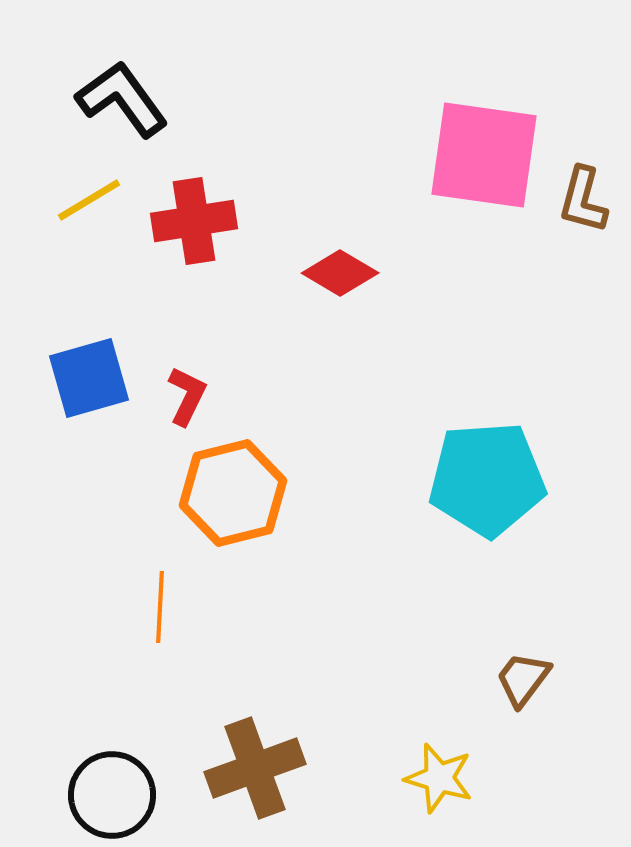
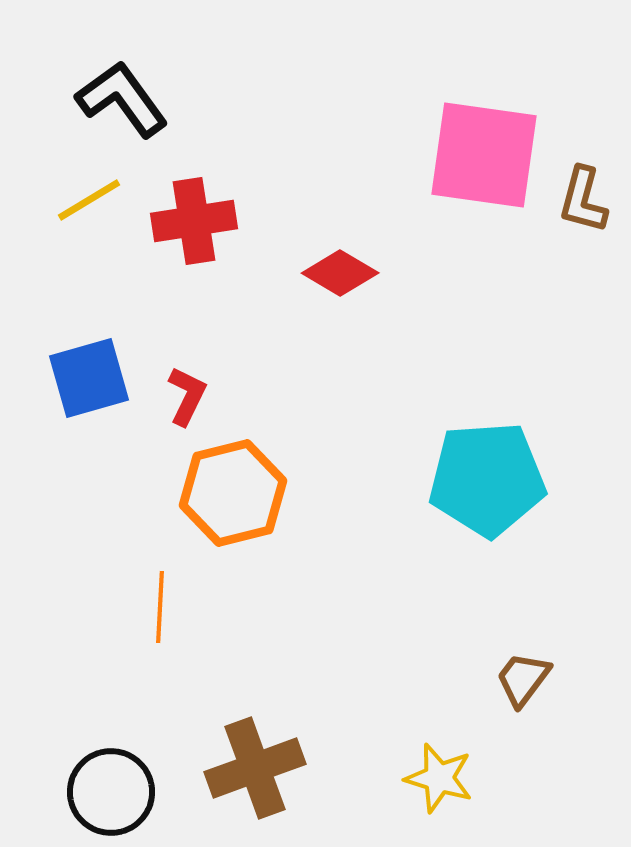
black circle: moved 1 px left, 3 px up
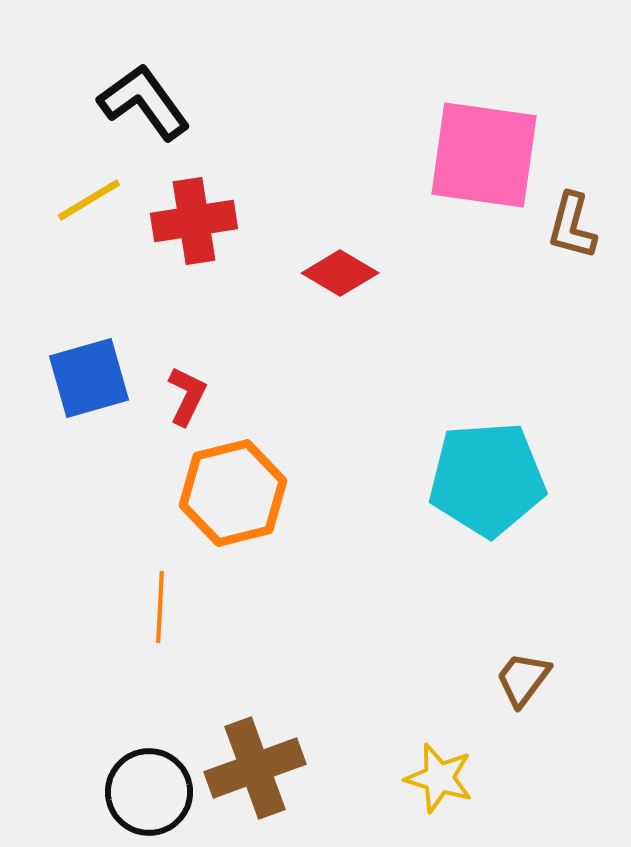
black L-shape: moved 22 px right, 3 px down
brown L-shape: moved 11 px left, 26 px down
black circle: moved 38 px right
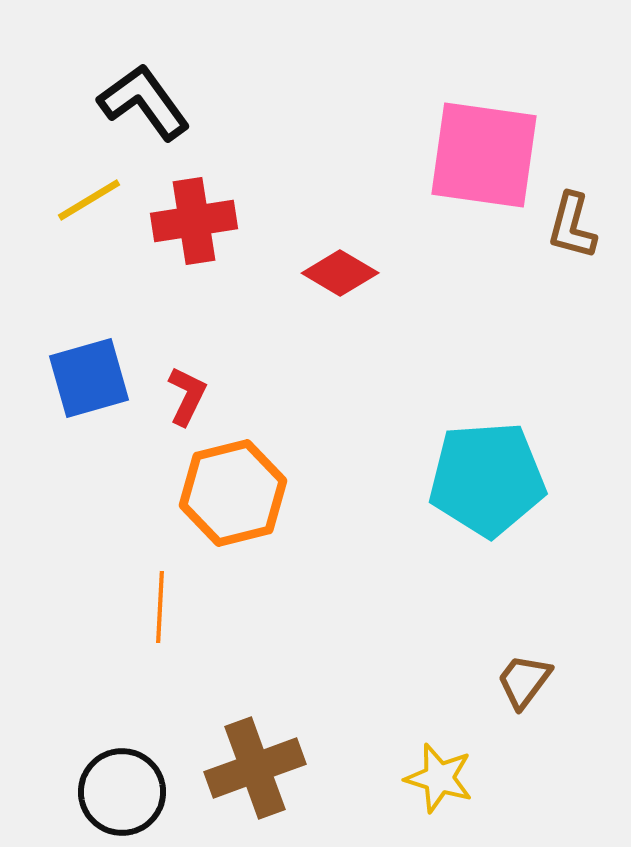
brown trapezoid: moved 1 px right, 2 px down
black circle: moved 27 px left
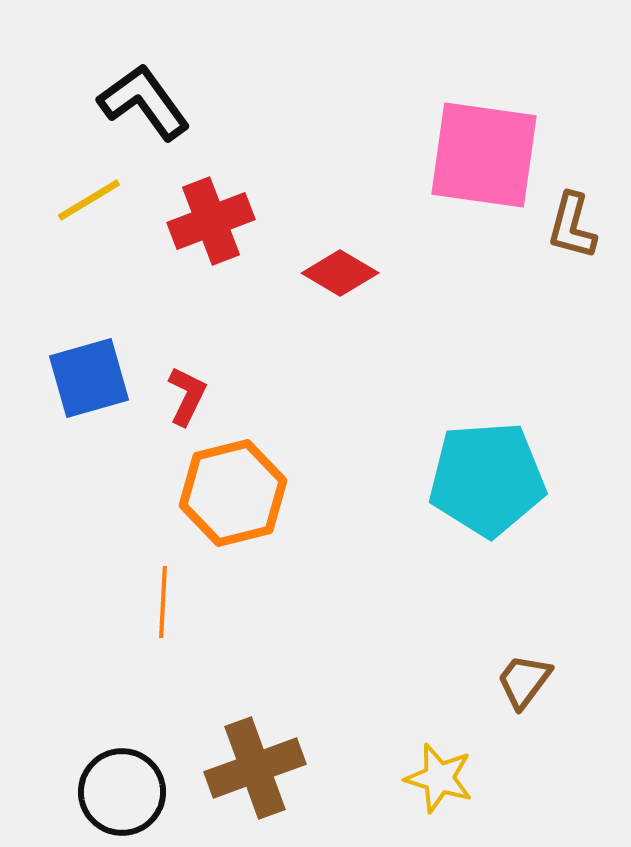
red cross: moved 17 px right; rotated 12 degrees counterclockwise
orange line: moved 3 px right, 5 px up
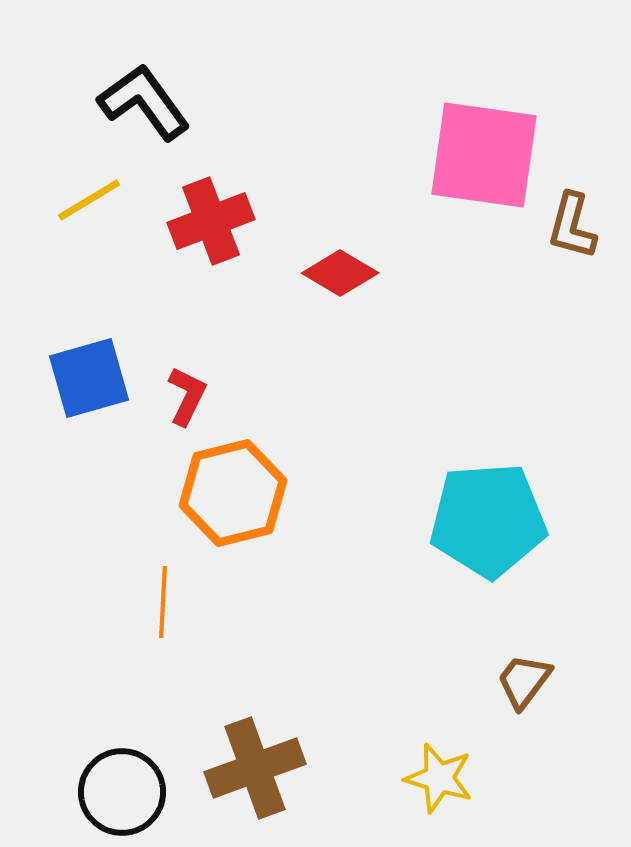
cyan pentagon: moved 1 px right, 41 px down
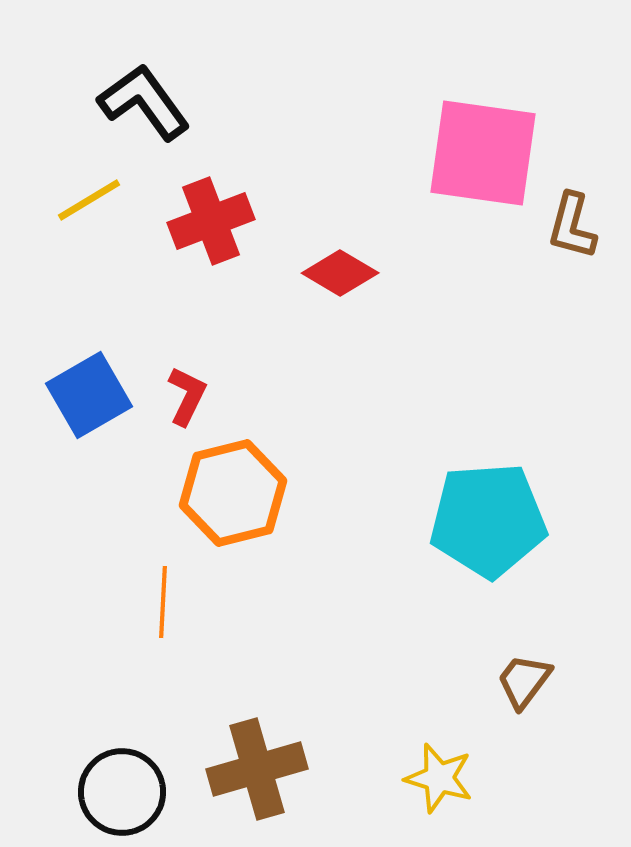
pink square: moved 1 px left, 2 px up
blue square: moved 17 px down; rotated 14 degrees counterclockwise
brown cross: moved 2 px right, 1 px down; rotated 4 degrees clockwise
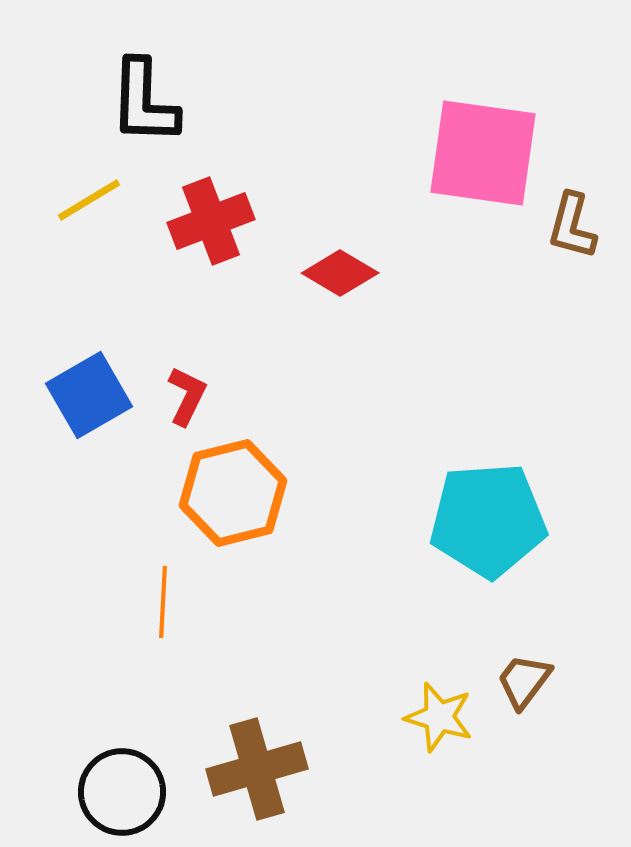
black L-shape: rotated 142 degrees counterclockwise
yellow star: moved 61 px up
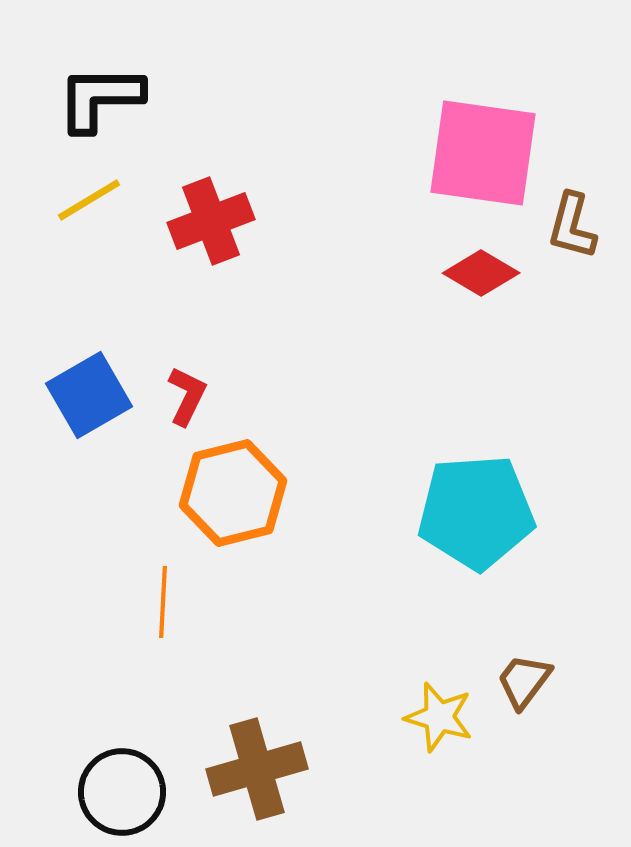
black L-shape: moved 44 px left, 4 px up; rotated 88 degrees clockwise
red diamond: moved 141 px right
cyan pentagon: moved 12 px left, 8 px up
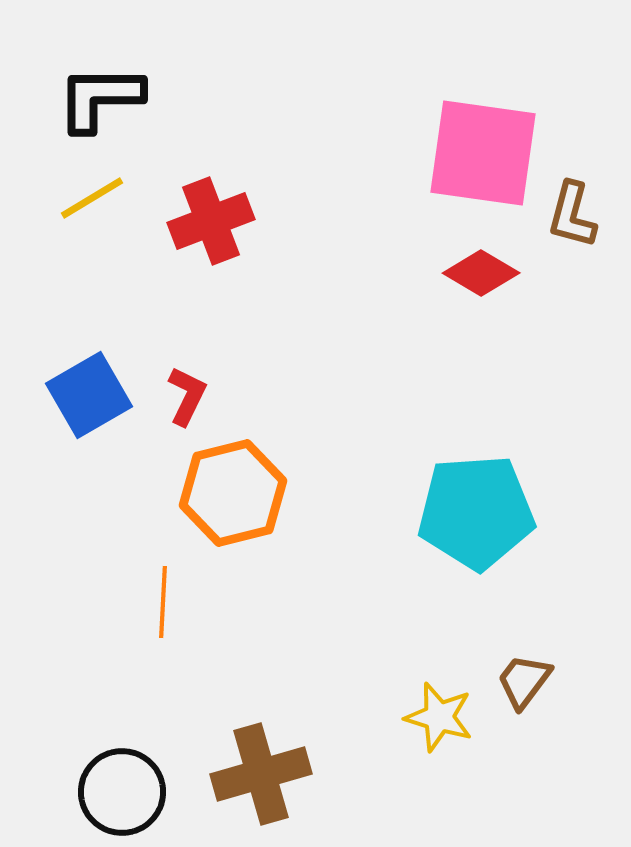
yellow line: moved 3 px right, 2 px up
brown L-shape: moved 11 px up
brown cross: moved 4 px right, 5 px down
